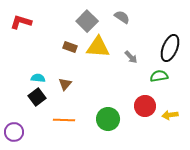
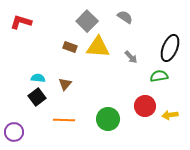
gray semicircle: moved 3 px right
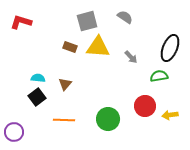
gray square: rotated 30 degrees clockwise
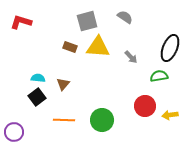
brown triangle: moved 2 px left
green circle: moved 6 px left, 1 px down
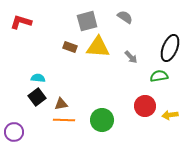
brown triangle: moved 2 px left, 20 px down; rotated 40 degrees clockwise
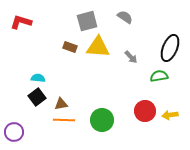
red circle: moved 5 px down
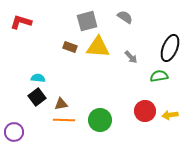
green circle: moved 2 px left
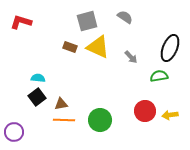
yellow triangle: rotated 20 degrees clockwise
